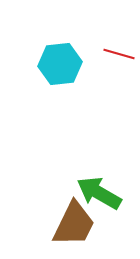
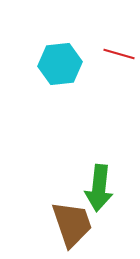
green arrow: moved 5 px up; rotated 114 degrees counterclockwise
brown trapezoid: moved 2 px left; rotated 45 degrees counterclockwise
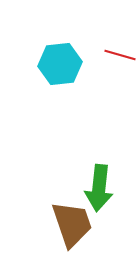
red line: moved 1 px right, 1 px down
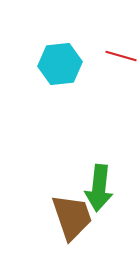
red line: moved 1 px right, 1 px down
brown trapezoid: moved 7 px up
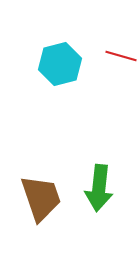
cyan hexagon: rotated 9 degrees counterclockwise
brown trapezoid: moved 31 px left, 19 px up
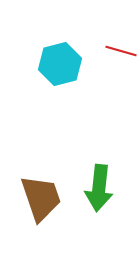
red line: moved 5 px up
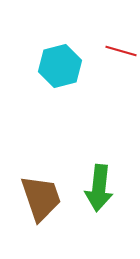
cyan hexagon: moved 2 px down
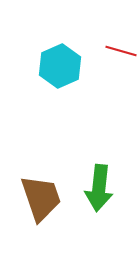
cyan hexagon: rotated 9 degrees counterclockwise
